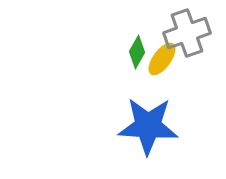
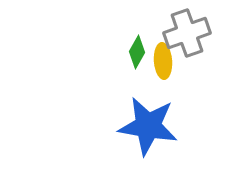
yellow ellipse: moved 1 px right, 2 px down; rotated 40 degrees counterclockwise
blue star: rotated 6 degrees clockwise
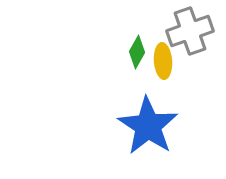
gray cross: moved 3 px right, 2 px up
blue star: rotated 24 degrees clockwise
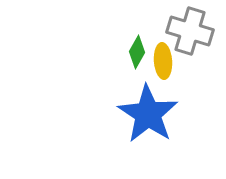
gray cross: rotated 36 degrees clockwise
blue star: moved 12 px up
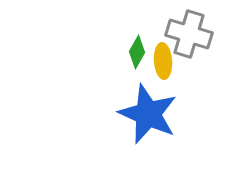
gray cross: moved 1 px left, 3 px down
blue star: rotated 10 degrees counterclockwise
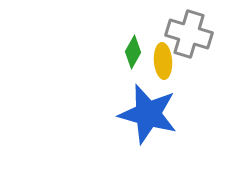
green diamond: moved 4 px left
blue star: rotated 8 degrees counterclockwise
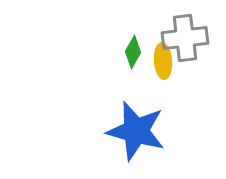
gray cross: moved 4 px left, 4 px down; rotated 24 degrees counterclockwise
blue star: moved 12 px left, 17 px down
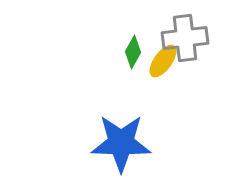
yellow ellipse: rotated 40 degrees clockwise
blue star: moved 15 px left, 12 px down; rotated 14 degrees counterclockwise
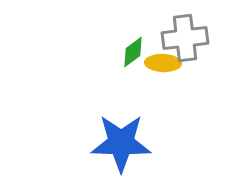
green diamond: rotated 24 degrees clockwise
yellow ellipse: moved 2 px down; rotated 56 degrees clockwise
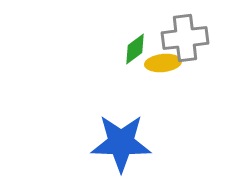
green diamond: moved 2 px right, 3 px up
yellow ellipse: rotated 8 degrees counterclockwise
